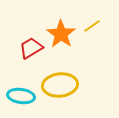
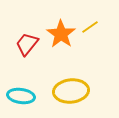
yellow line: moved 2 px left, 1 px down
red trapezoid: moved 4 px left, 4 px up; rotated 20 degrees counterclockwise
yellow ellipse: moved 11 px right, 6 px down
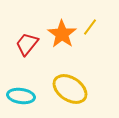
yellow line: rotated 18 degrees counterclockwise
orange star: moved 1 px right
yellow ellipse: moved 1 px left, 2 px up; rotated 40 degrees clockwise
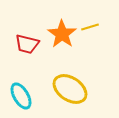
yellow line: rotated 36 degrees clockwise
red trapezoid: rotated 115 degrees counterclockwise
cyan ellipse: rotated 52 degrees clockwise
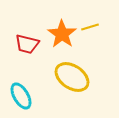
yellow ellipse: moved 2 px right, 12 px up
